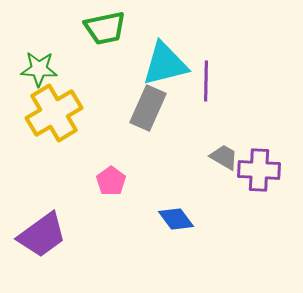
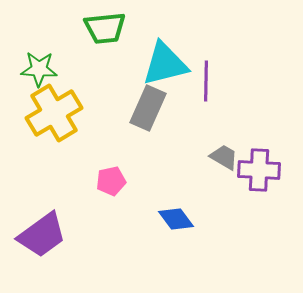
green trapezoid: rotated 6 degrees clockwise
pink pentagon: rotated 24 degrees clockwise
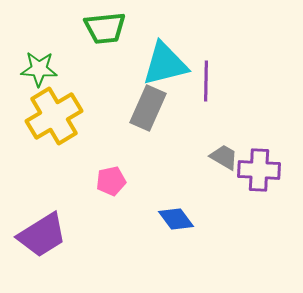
yellow cross: moved 3 px down
purple trapezoid: rotated 4 degrees clockwise
